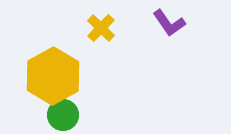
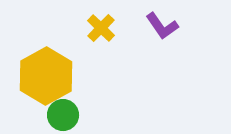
purple L-shape: moved 7 px left, 3 px down
yellow hexagon: moved 7 px left
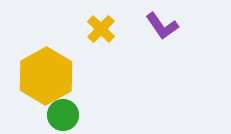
yellow cross: moved 1 px down
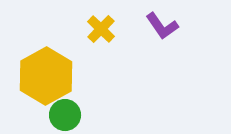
green circle: moved 2 px right
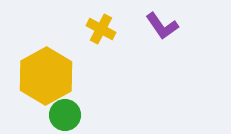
yellow cross: rotated 16 degrees counterclockwise
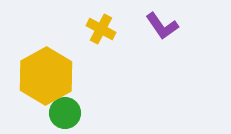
green circle: moved 2 px up
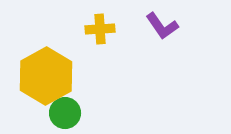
yellow cross: moved 1 px left; rotated 32 degrees counterclockwise
